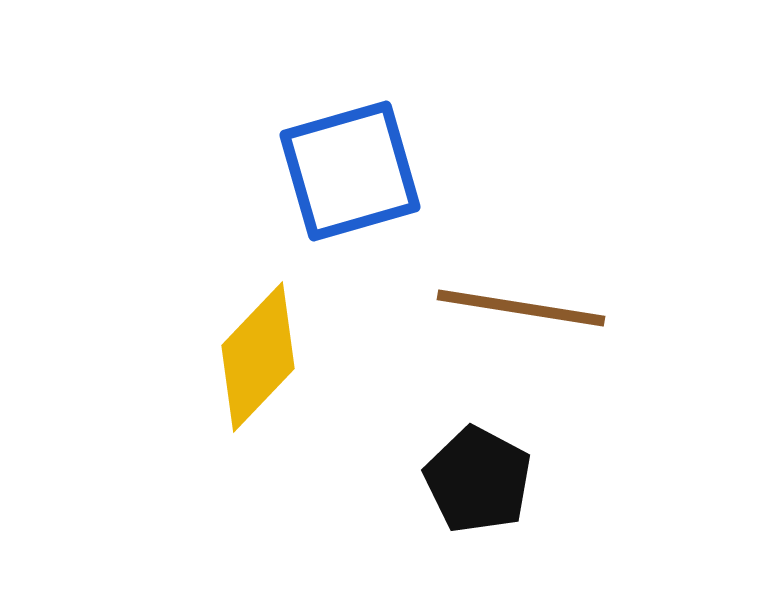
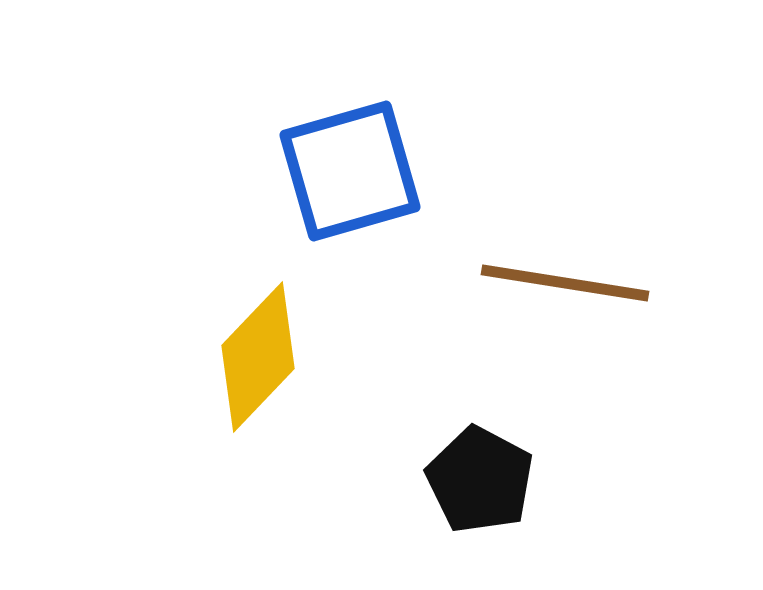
brown line: moved 44 px right, 25 px up
black pentagon: moved 2 px right
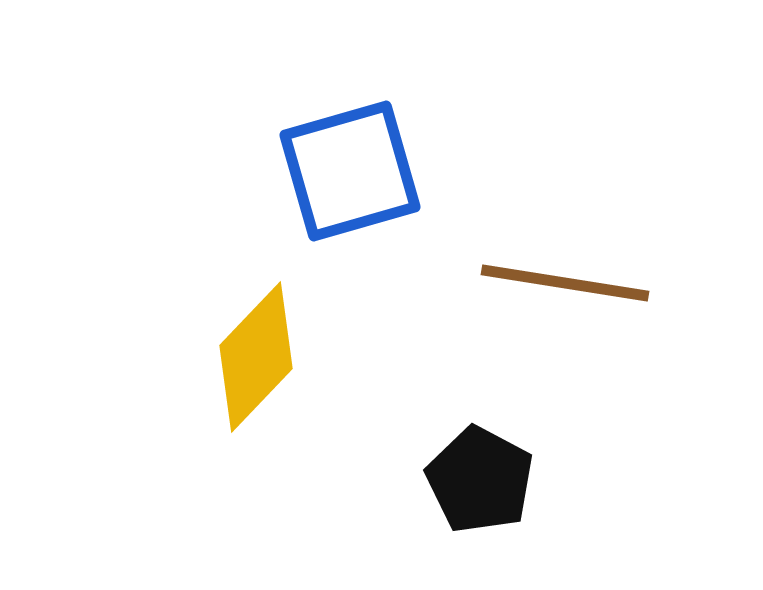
yellow diamond: moved 2 px left
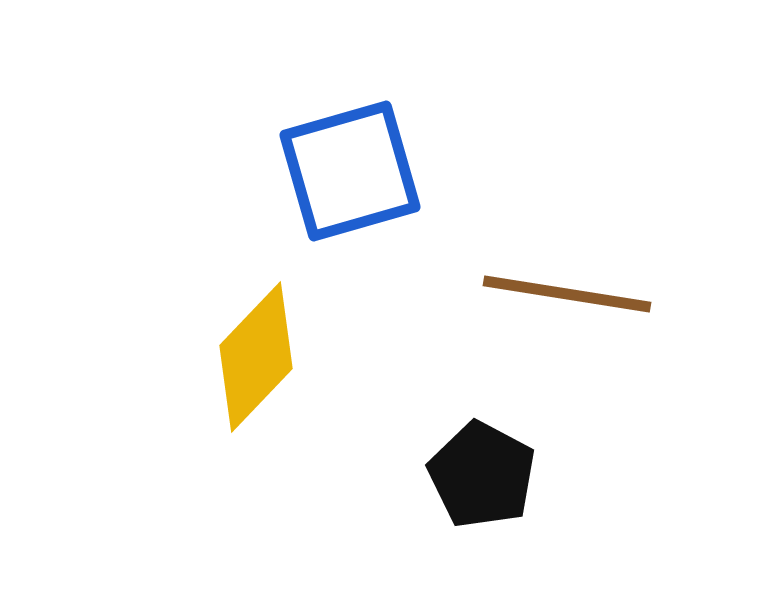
brown line: moved 2 px right, 11 px down
black pentagon: moved 2 px right, 5 px up
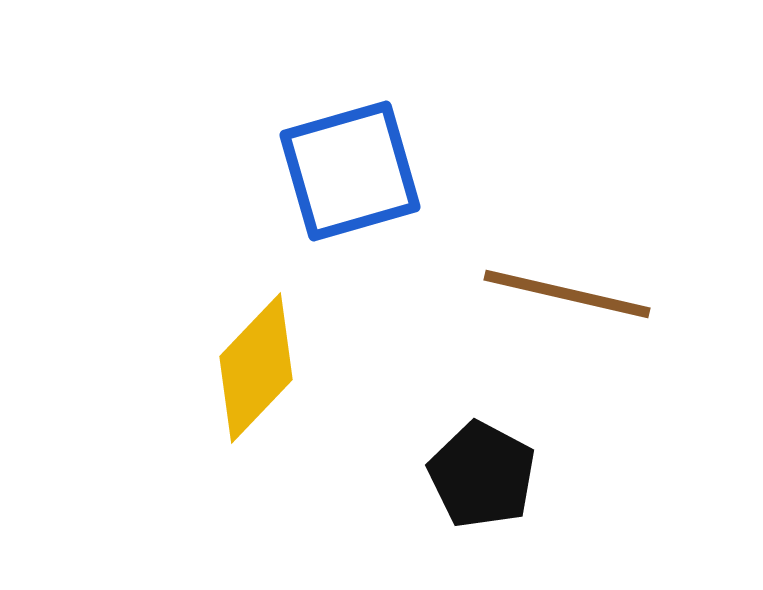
brown line: rotated 4 degrees clockwise
yellow diamond: moved 11 px down
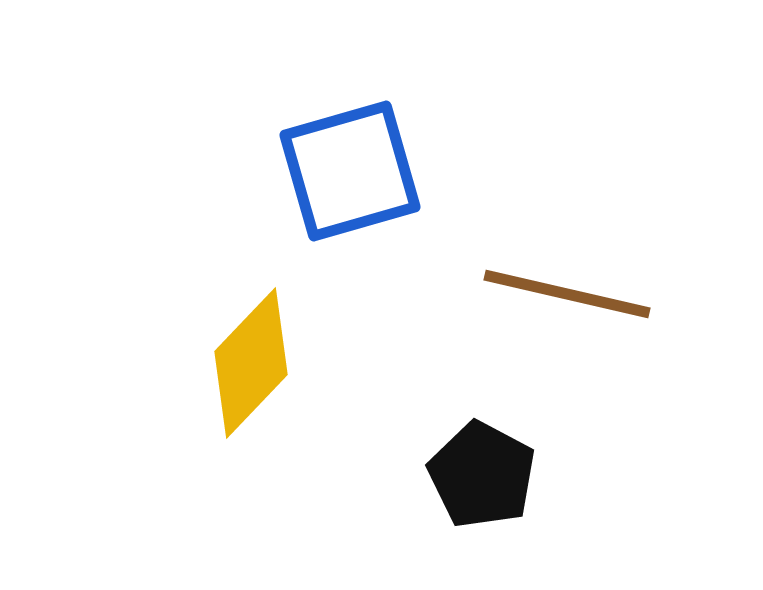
yellow diamond: moved 5 px left, 5 px up
